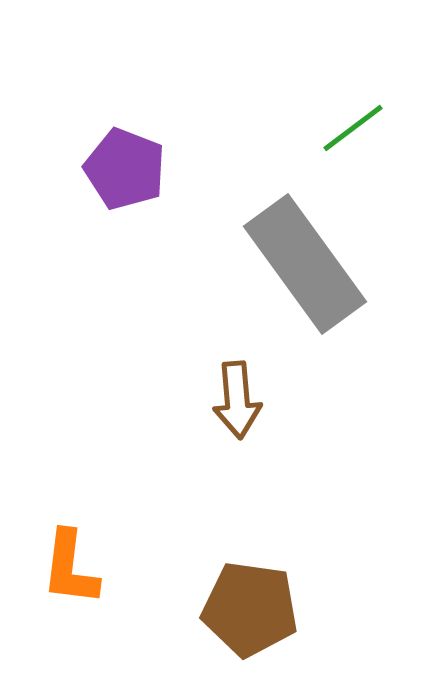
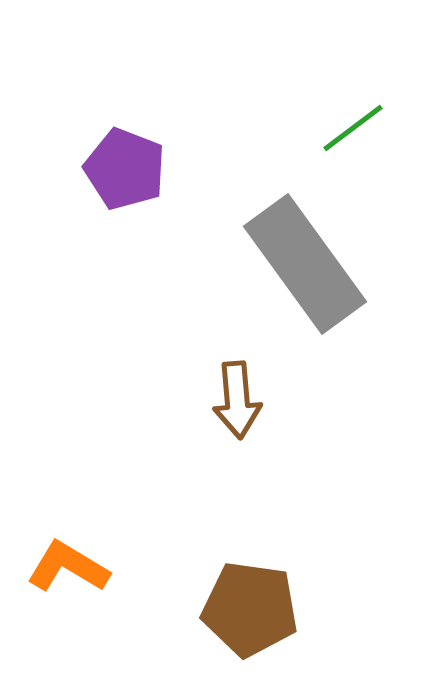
orange L-shape: moved 2 px left, 1 px up; rotated 114 degrees clockwise
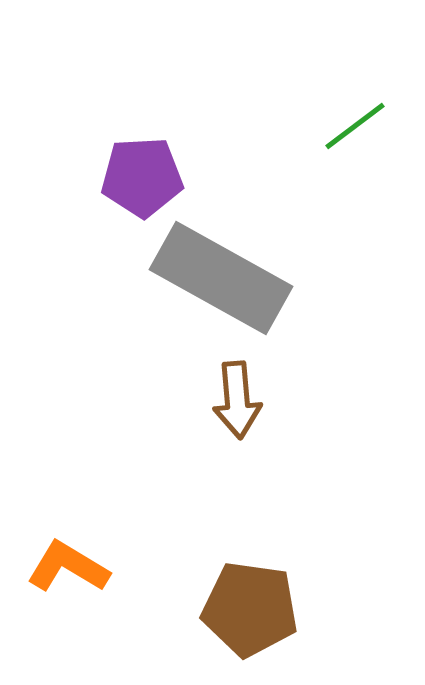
green line: moved 2 px right, 2 px up
purple pentagon: moved 17 px right, 8 px down; rotated 24 degrees counterclockwise
gray rectangle: moved 84 px left, 14 px down; rotated 25 degrees counterclockwise
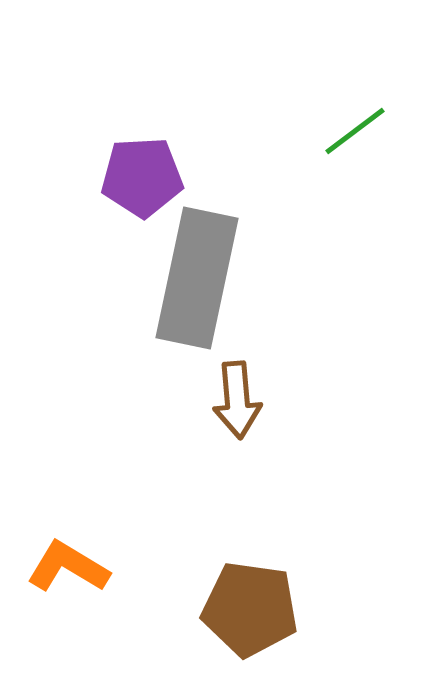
green line: moved 5 px down
gray rectangle: moved 24 px left; rotated 73 degrees clockwise
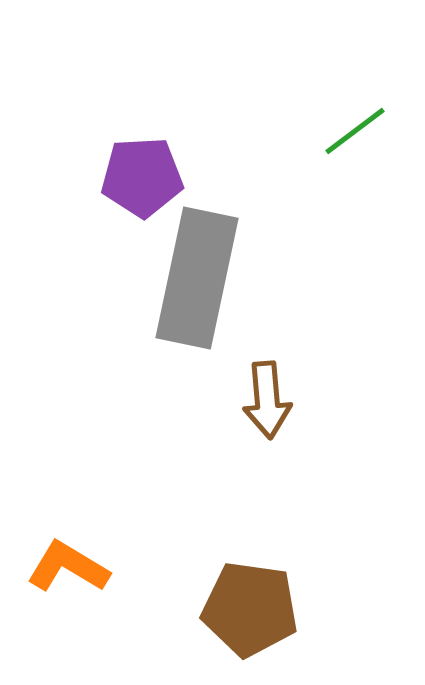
brown arrow: moved 30 px right
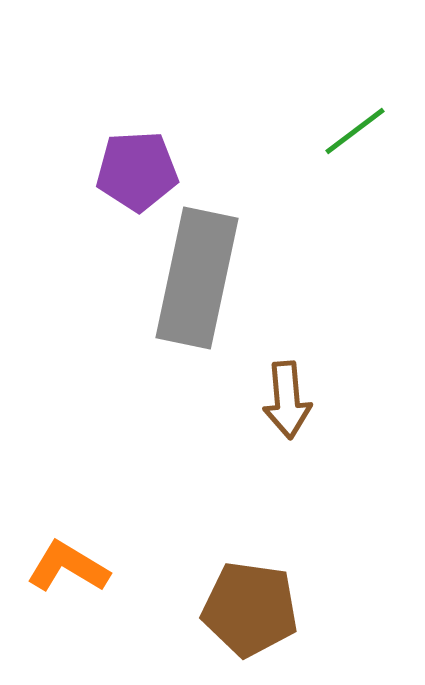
purple pentagon: moved 5 px left, 6 px up
brown arrow: moved 20 px right
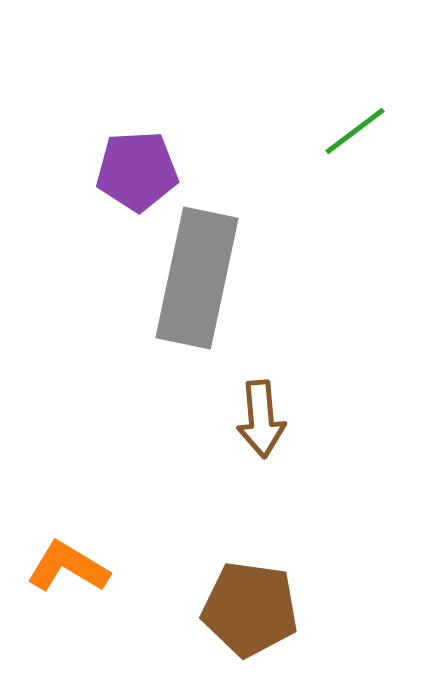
brown arrow: moved 26 px left, 19 px down
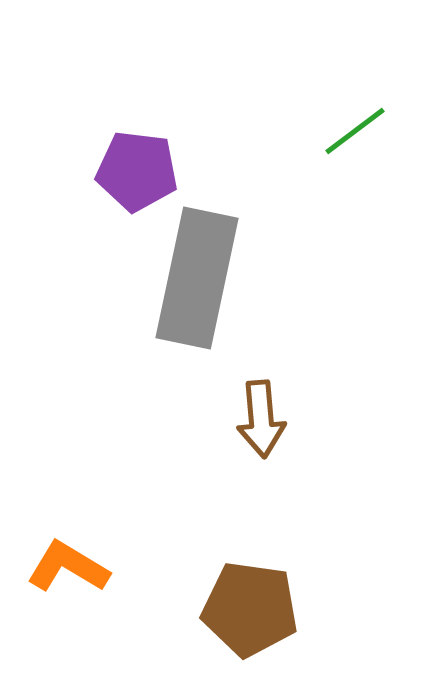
purple pentagon: rotated 10 degrees clockwise
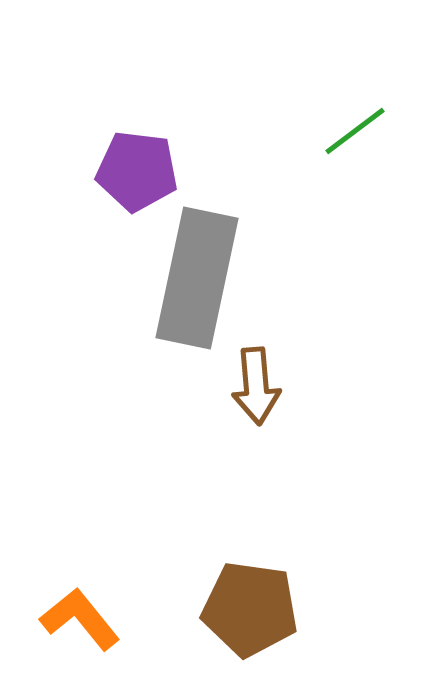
brown arrow: moved 5 px left, 33 px up
orange L-shape: moved 12 px right, 52 px down; rotated 20 degrees clockwise
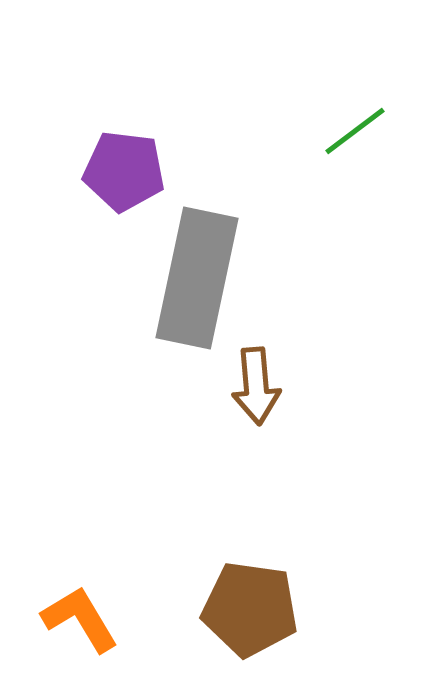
purple pentagon: moved 13 px left
orange L-shape: rotated 8 degrees clockwise
